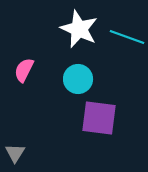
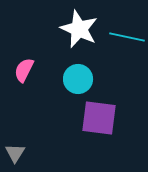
cyan line: rotated 8 degrees counterclockwise
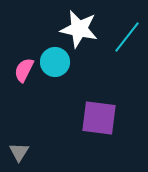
white star: rotated 12 degrees counterclockwise
cyan line: rotated 64 degrees counterclockwise
cyan circle: moved 23 px left, 17 px up
gray triangle: moved 4 px right, 1 px up
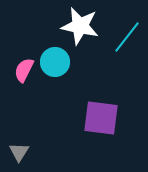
white star: moved 1 px right, 3 px up
purple square: moved 2 px right
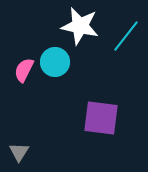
cyan line: moved 1 px left, 1 px up
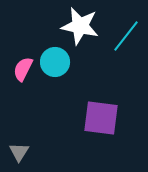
pink semicircle: moved 1 px left, 1 px up
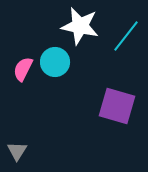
purple square: moved 16 px right, 12 px up; rotated 9 degrees clockwise
gray triangle: moved 2 px left, 1 px up
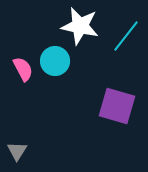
cyan circle: moved 1 px up
pink semicircle: rotated 125 degrees clockwise
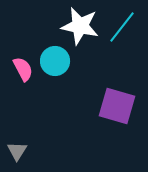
cyan line: moved 4 px left, 9 px up
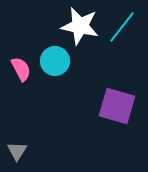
pink semicircle: moved 2 px left
